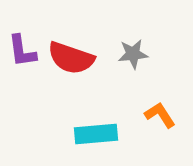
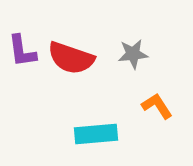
orange L-shape: moved 3 px left, 9 px up
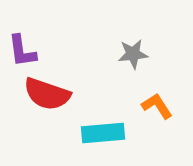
red semicircle: moved 24 px left, 36 px down
cyan rectangle: moved 7 px right, 1 px up
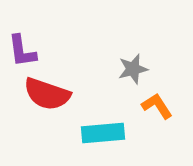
gray star: moved 15 px down; rotated 8 degrees counterclockwise
